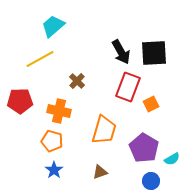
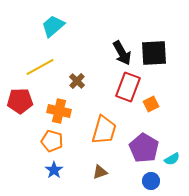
black arrow: moved 1 px right, 1 px down
yellow line: moved 8 px down
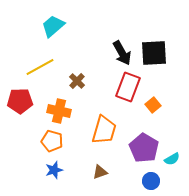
orange square: moved 2 px right, 1 px down; rotated 14 degrees counterclockwise
blue star: rotated 18 degrees clockwise
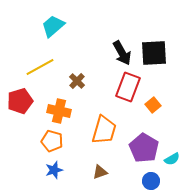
red pentagon: rotated 15 degrees counterclockwise
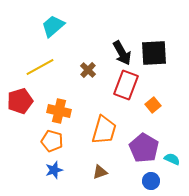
brown cross: moved 11 px right, 11 px up
red rectangle: moved 2 px left, 2 px up
cyan semicircle: rotated 126 degrees counterclockwise
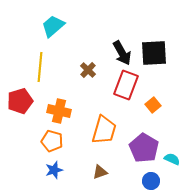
yellow line: rotated 56 degrees counterclockwise
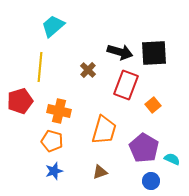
black arrow: moved 2 px left, 1 px up; rotated 45 degrees counterclockwise
blue star: moved 1 px down
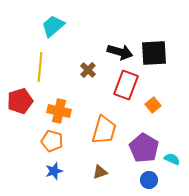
blue circle: moved 2 px left, 1 px up
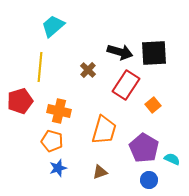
red rectangle: rotated 12 degrees clockwise
blue star: moved 4 px right, 3 px up
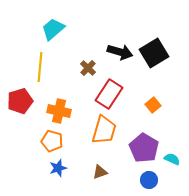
cyan trapezoid: moved 3 px down
black square: rotated 28 degrees counterclockwise
brown cross: moved 2 px up
red rectangle: moved 17 px left, 9 px down
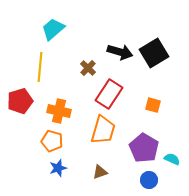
orange square: rotated 35 degrees counterclockwise
orange trapezoid: moved 1 px left
